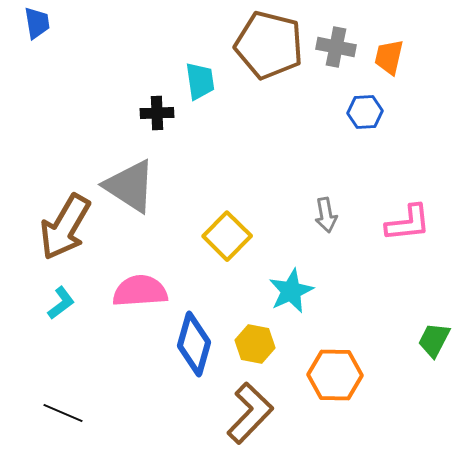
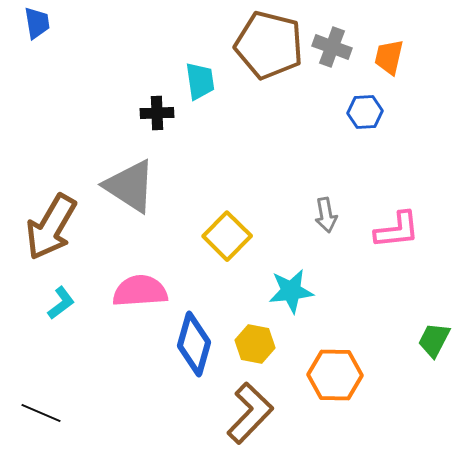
gray cross: moved 4 px left; rotated 9 degrees clockwise
pink L-shape: moved 11 px left, 7 px down
brown arrow: moved 14 px left
cyan star: rotated 18 degrees clockwise
black line: moved 22 px left
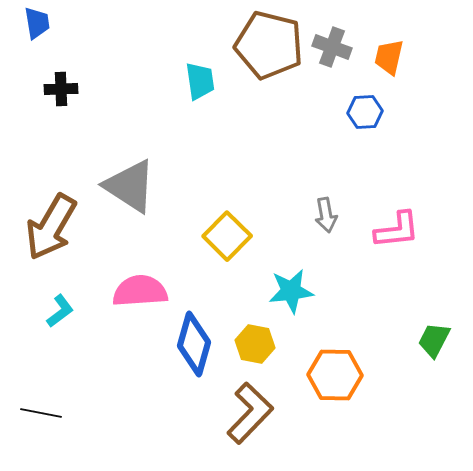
black cross: moved 96 px left, 24 px up
cyan L-shape: moved 1 px left, 8 px down
black line: rotated 12 degrees counterclockwise
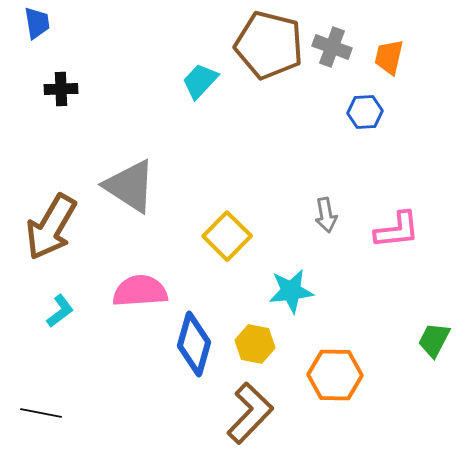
cyan trapezoid: rotated 129 degrees counterclockwise
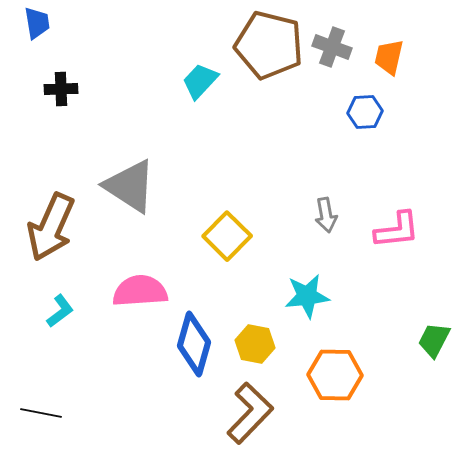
brown arrow: rotated 6 degrees counterclockwise
cyan star: moved 16 px right, 5 px down
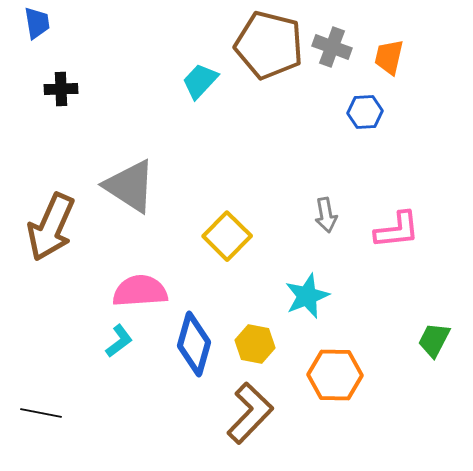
cyan star: rotated 15 degrees counterclockwise
cyan L-shape: moved 59 px right, 30 px down
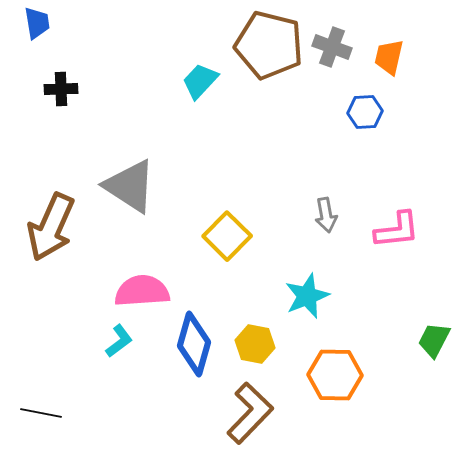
pink semicircle: moved 2 px right
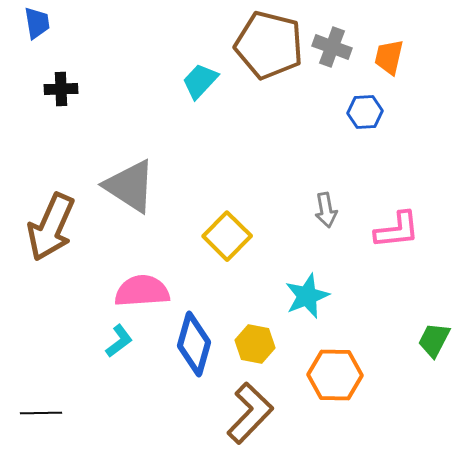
gray arrow: moved 5 px up
black line: rotated 12 degrees counterclockwise
